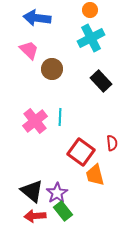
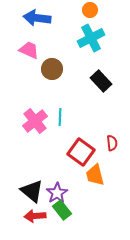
pink trapezoid: rotated 20 degrees counterclockwise
green rectangle: moved 1 px left, 1 px up
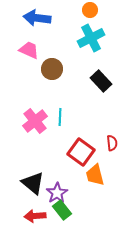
black triangle: moved 1 px right, 8 px up
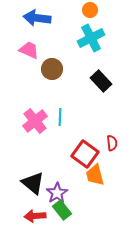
red square: moved 4 px right, 2 px down
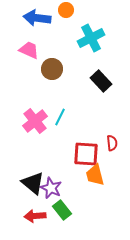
orange circle: moved 24 px left
cyan line: rotated 24 degrees clockwise
red square: moved 1 px right; rotated 32 degrees counterclockwise
purple star: moved 6 px left, 5 px up; rotated 15 degrees counterclockwise
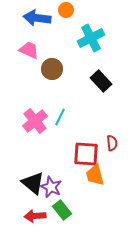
purple star: moved 1 px up
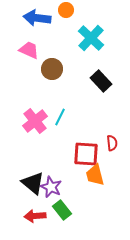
cyan cross: rotated 20 degrees counterclockwise
